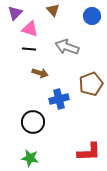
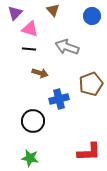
black circle: moved 1 px up
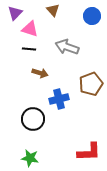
black circle: moved 2 px up
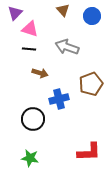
brown triangle: moved 10 px right
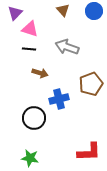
blue circle: moved 2 px right, 5 px up
black circle: moved 1 px right, 1 px up
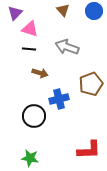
black circle: moved 2 px up
red L-shape: moved 2 px up
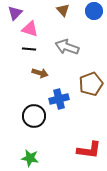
red L-shape: rotated 10 degrees clockwise
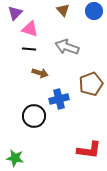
green star: moved 15 px left
